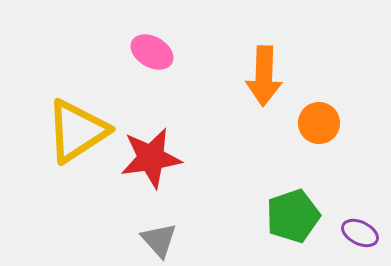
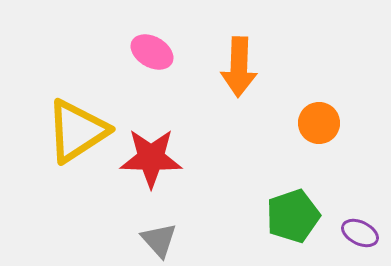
orange arrow: moved 25 px left, 9 px up
red star: rotated 10 degrees clockwise
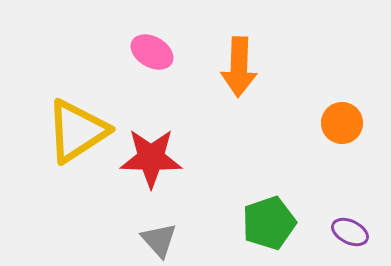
orange circle: moved 23 px right
green pentagon: moved 24 px left, 7 px down
purple ellipse: moved 10 px left, 1 px up
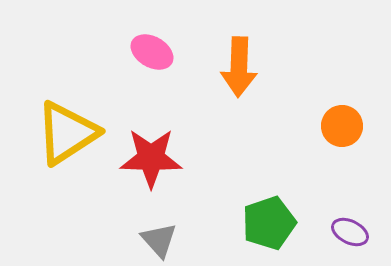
orange circle: moved 3 px down
yellow triangle: moved 10 px left, 2 px down
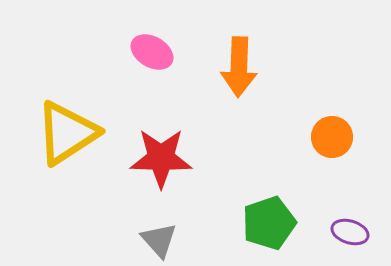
orange circle: moved 10 px left, 11 px down
red star: moved 10 px right
purple ellipse: rotated 9 degrees counterclockwise
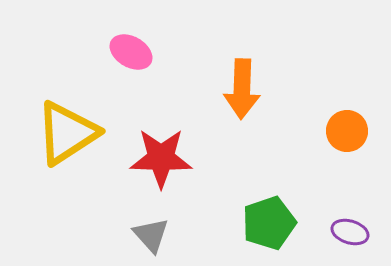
pink ellipse: moved 21 px left
orange arrow: moved 3 px right, 22 px down
orange circle: moved 15 px right, 6 px up
gray triangle: moved 8 px left, 5 px up
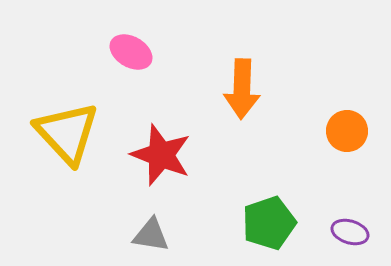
yellow triangle: rotated 40 degrees counterclockwise
red star: moved 3 px up; rotated 20 degrees clockwise
gray triangle: rotated 39 degrees counterclockwise
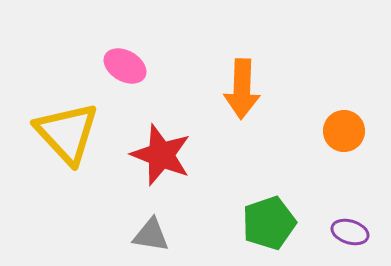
pink ellipse: moved 6 px left, 14 px down
orange circle: moved 3 px left
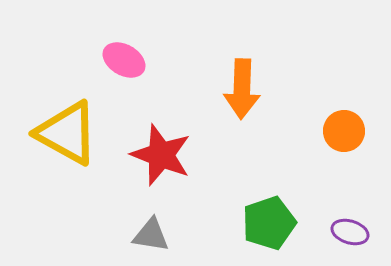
pink ellipse: moved 1 px left, 6 px up
yellow triangle: rotated 18 degrees counterclockwise
